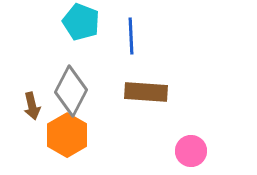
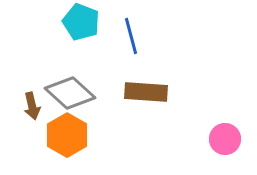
blue line: rotated 12 degrees counterclockwise
gray diamond: moved 1 px left, 2 px down; rotated 75 degrees counterclockwise
pink circle: moved 34 px right, 12 px up
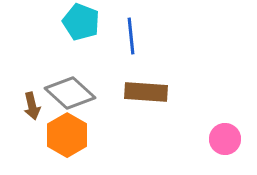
blue line: rotated 9 degrees clockwise
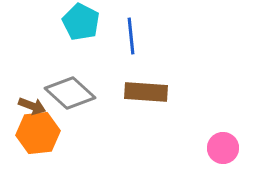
cyan pentagon: rotated 6 degrees clockwise
brown arrow: rotated 56 degrees counterclockwise
orange hexagon: moved 29 px left, 2 px up; rotated 24 degrees clockwise
pink circle: moved 2 px left, 9 px down
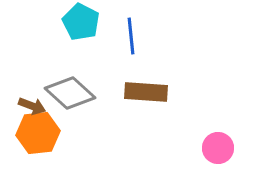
pink circle: moved 5 px left
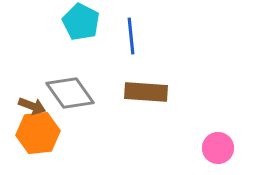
gray diamond: rotated 12 degrees clockwise
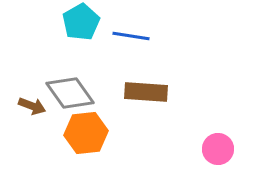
cyan pentagon: rotated 15 degrees clockwise
blue line: rotated 75 degrees counterclockwise
orange hexagon: moved 48 px right
pink circle: moved 1 px down
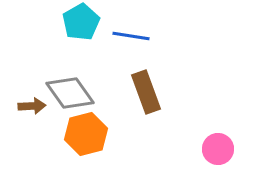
brown rectangle: rotated 66 degrees clockwise
brown arrow: rotated 24 degrees counterclockwise
orange hexagon: moved 1 px down; rotated 9 degrees counterclockwise
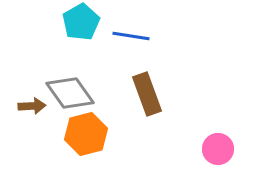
brown rectangle: moved 1 px right, 2 px down
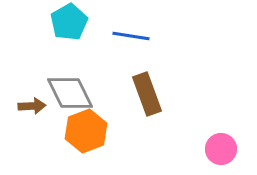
cyan pentagon: moved 12 px left
gray diamond: rotated 9 degrees clockwise
orange hexagon: moved 3 px up; rotated 6 degrees counterclockwise
pink circle: moved 3 px right
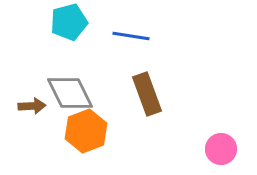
cyan pentagon: rotated 15 degrees clockwise
